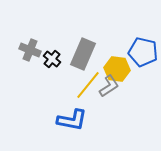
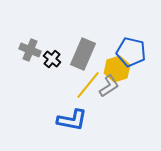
blue pentagon: moved 12 px left
yellow hexagon: rotated 25 degrees counterclockwise
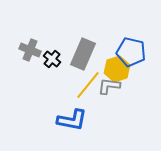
gray L-shape: rotated 140 degrees counterclockwise
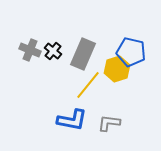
black cross: moved 1 px right, 8 px up
gray L-shape: moved 37 px down
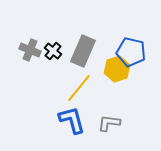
gray rectangle: moved 3 px up
yellow line: moved 9 px left, 3 px down
blue L-shape: rotated 116 degrees counterclockwise
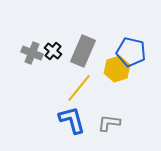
gray cross: moved 2 px right, 3 px down
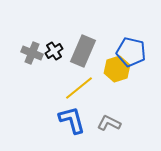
black cross: moved 1 px right; rotated 18 degrees clockwise
yellow line: rotated 12 degrees clockwise
gray L-shape: rotated 20 degrees clockwise
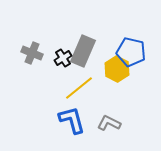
black cross: moved 9 px right, 7 px down
yellow hexagon: rotated 15 degrees counterclockwise
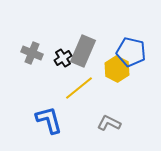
blue L-shape: moved 23 px left
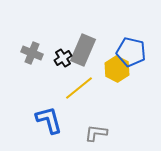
gray rectangle: moved 1 px up
gray L-shape: moved 13 px left, 10 px down; rotated 20 degrees counterclockwise
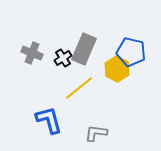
gray rectangle: moved 1 px right, 1 px up
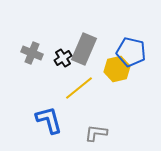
yellow hexagon: rotated 20 degrees clockwise
